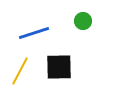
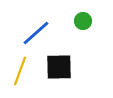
blue line: moved 2 px right; rotated 24 degrees counterclockwise
yellow line: rotated 8 degrees counterclockwise
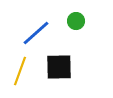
green circle: moved 7 px left
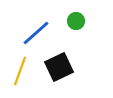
black square: rotated 24 degrees counterclockwise
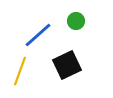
blue line: moved 2 px right, 2 px down
black square: moved 8 px right, 2 px up
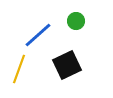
yellow line: moved 1 px left, 2 px up
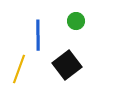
blue line: rotated 48 degrees counterclockwise
black square: rotated 12 degrees counterclockwise
